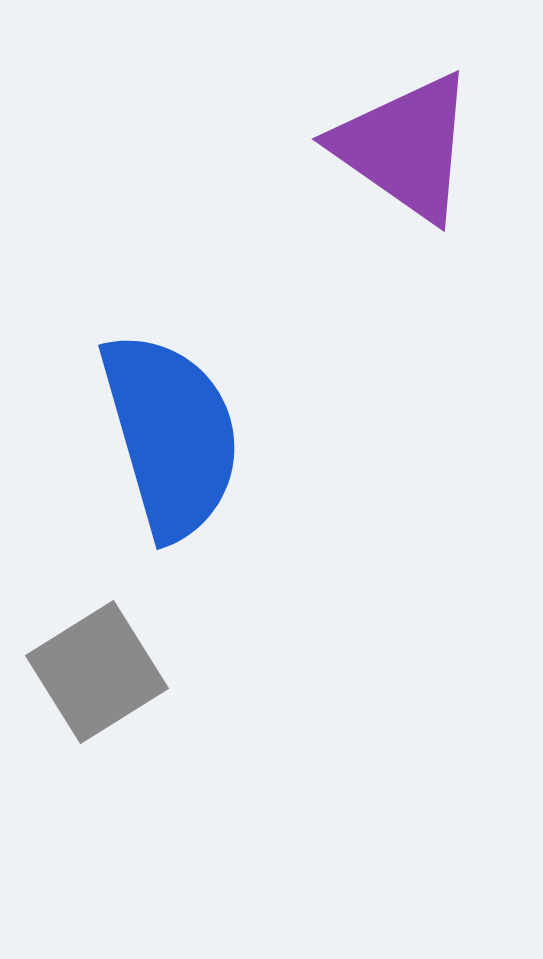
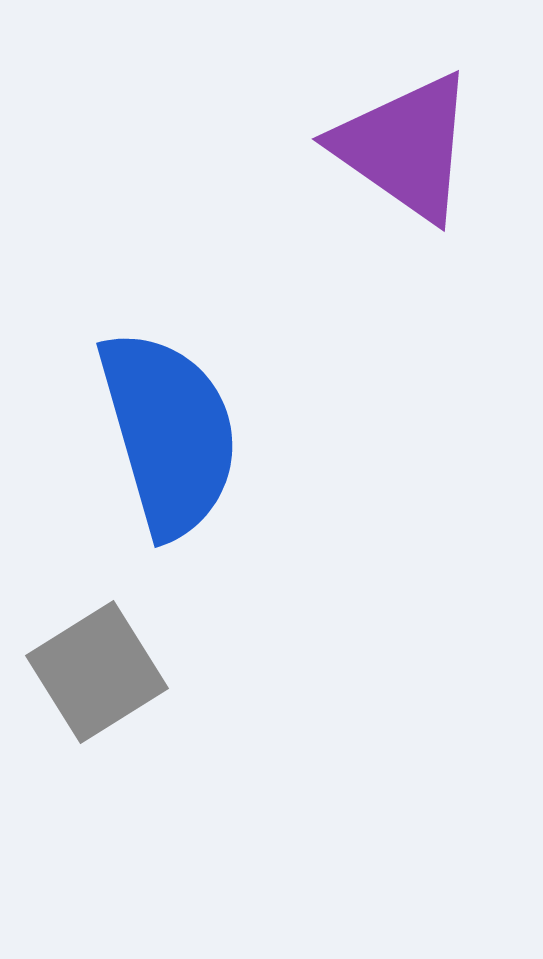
blue semicircle: moved 2 px left, 2 px up
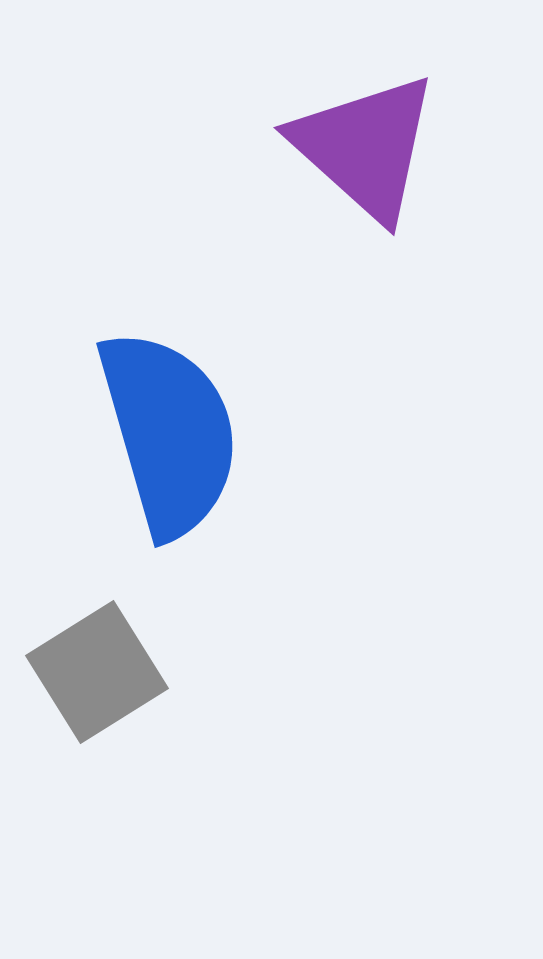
purple triangle: moved 40 px left; rotated 7 degrees clockwise
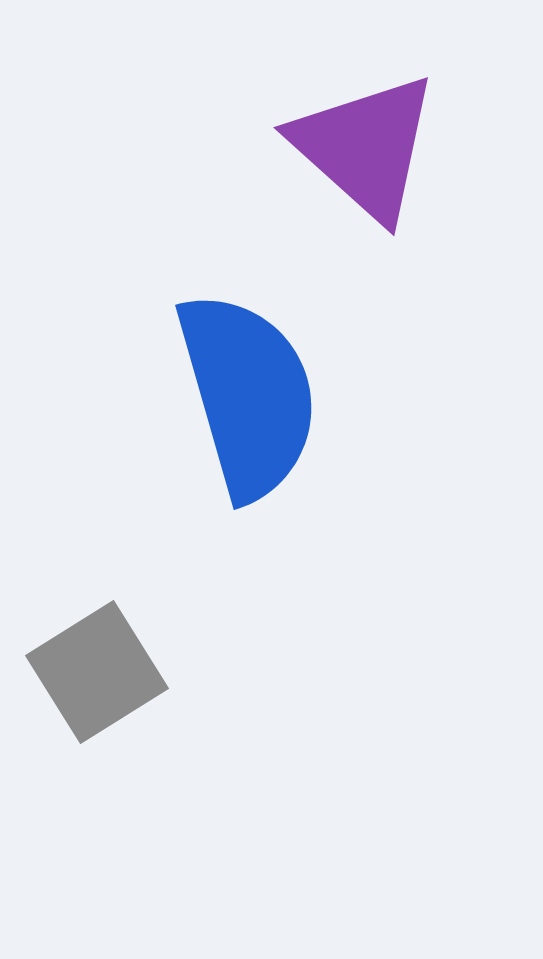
blue semicircle: moved 79 px right, 38 px up
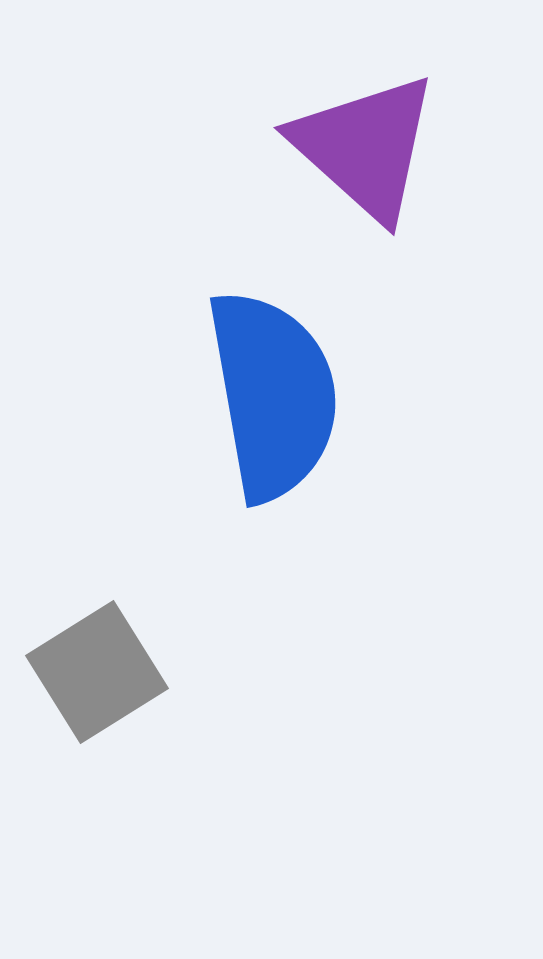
blue semicircle: moved 25 px right; rotated 6 degrees clockwise
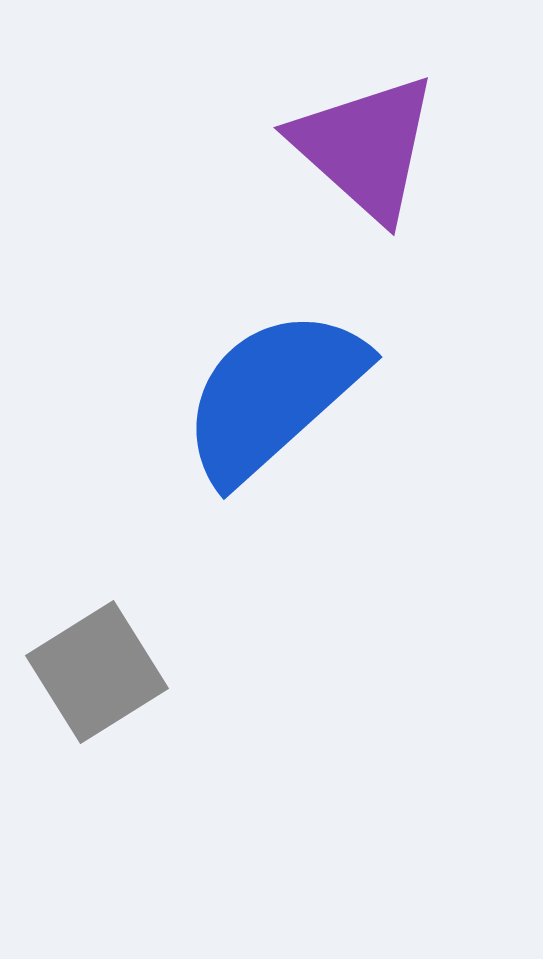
blue semicircle: rotated 122 degrees counterclockwise
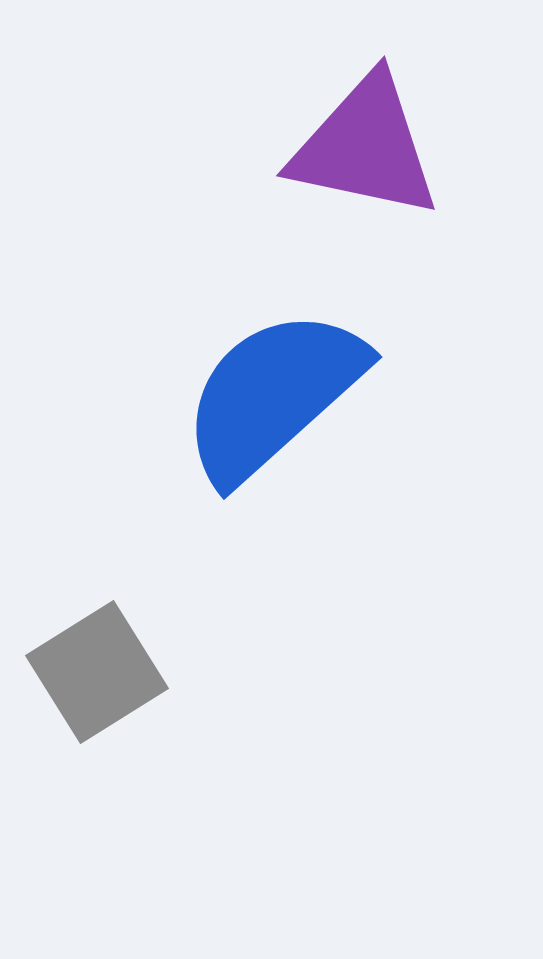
purple triangle: rotated 30 degrees counterclockwise
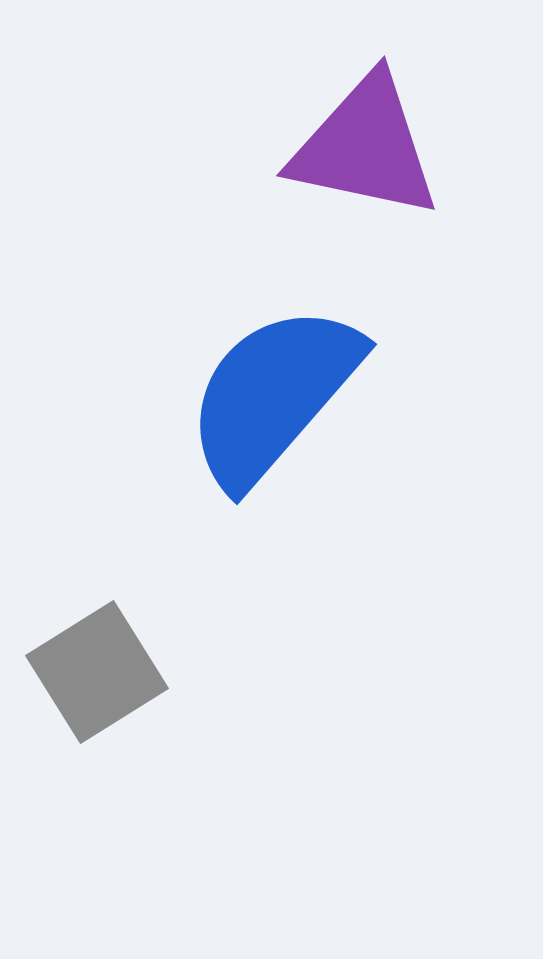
blue semicircle: rotated 7 degrees counterclockwise
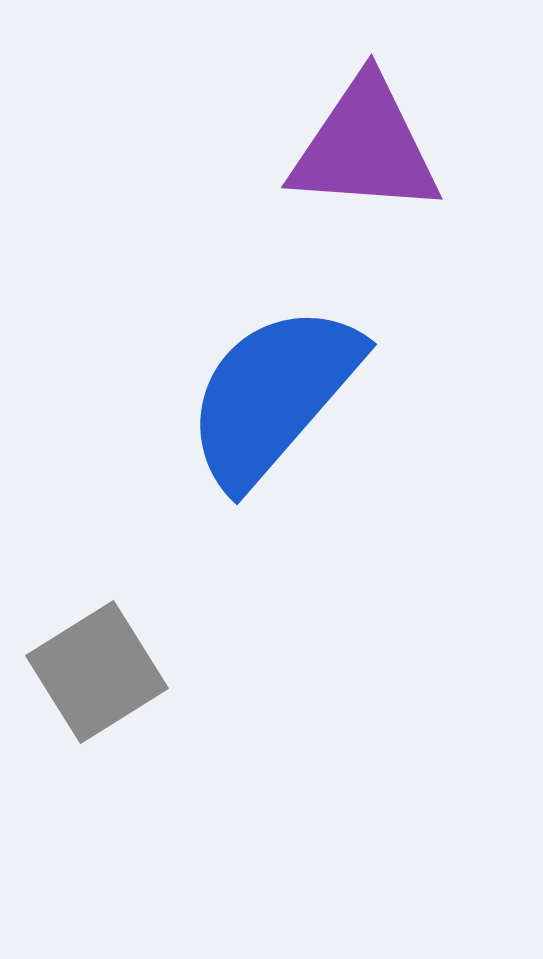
purple triangle: rotated 8 degrees counterclockwise
